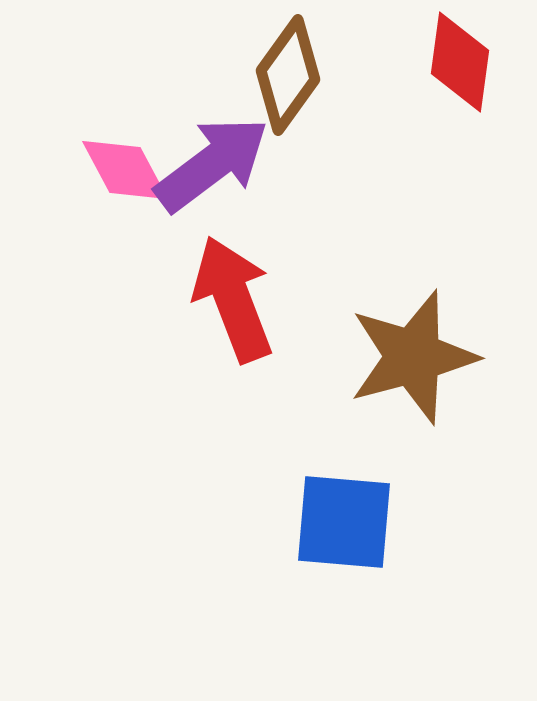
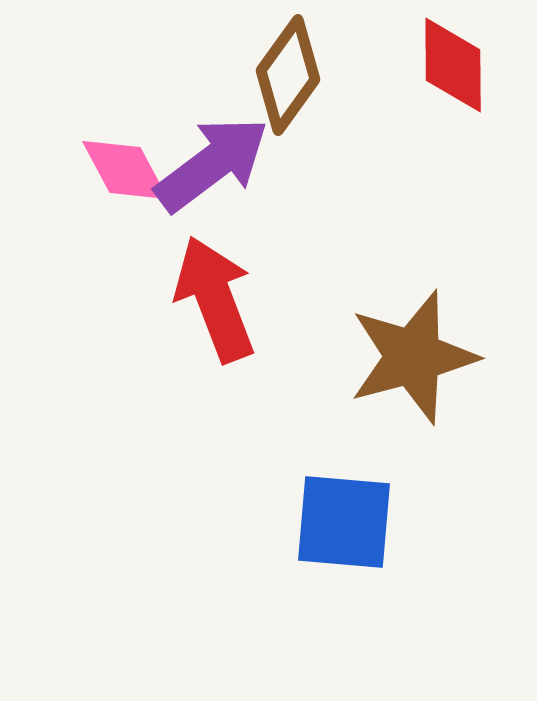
red diamond: moved 7 px left, 3 px down; rotated 8 degrees counterclockwise
red arrow: moved 18 px left
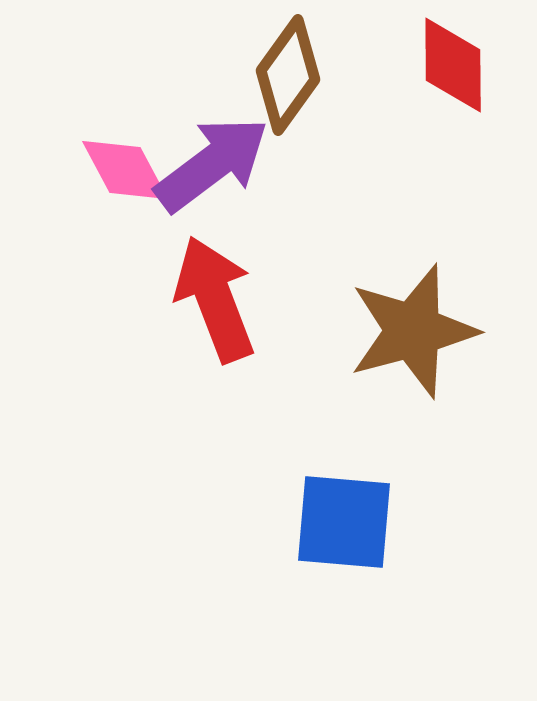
brown star: moved 26 px up
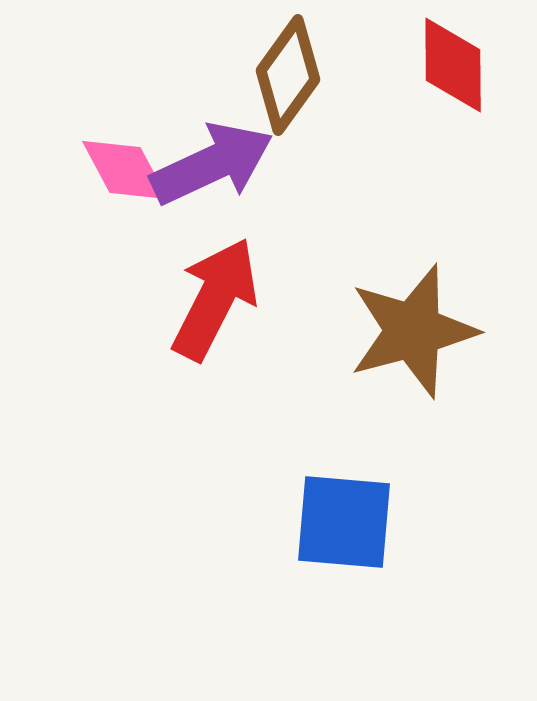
purple arrow: rotated 12 degrees clockwise
red arrow: rotated 48 degrees clockwise
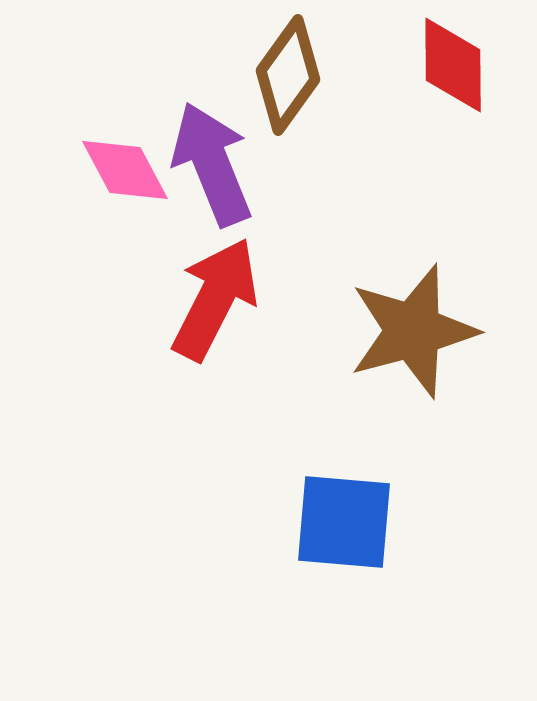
purple arrow: rotated 87 degrees counterclockwise
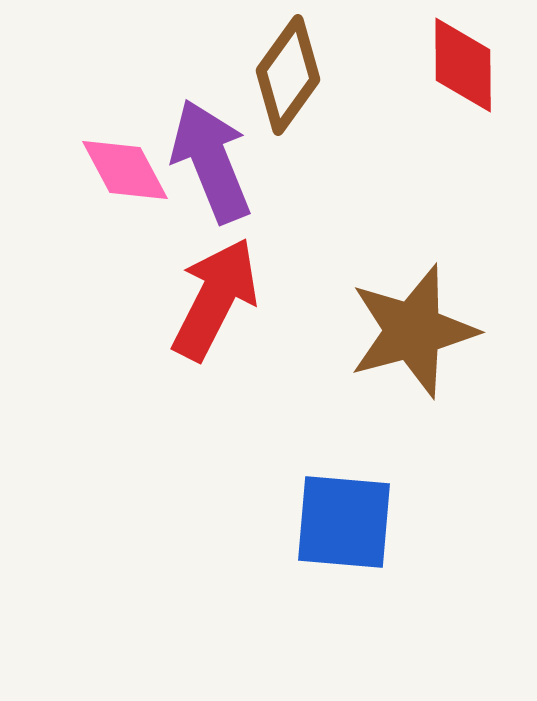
red diamond: moved 10 px right
purple arrow: moved 1 px left, 3 px up
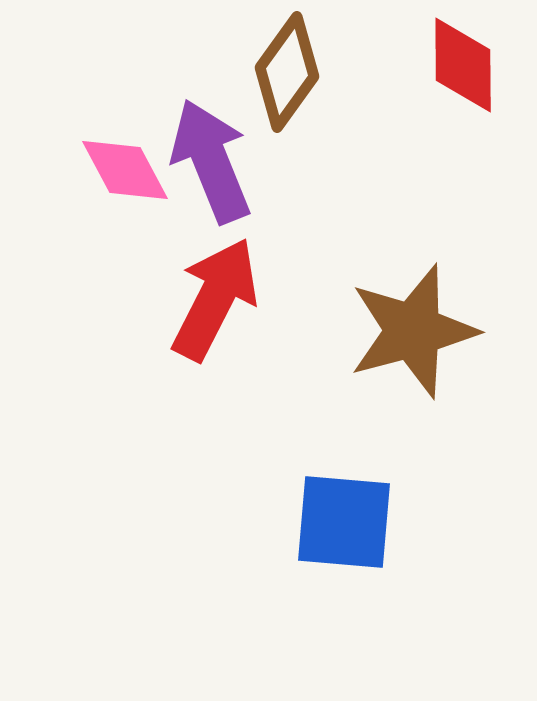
brown diamond: moved 1 px left, 3 px up
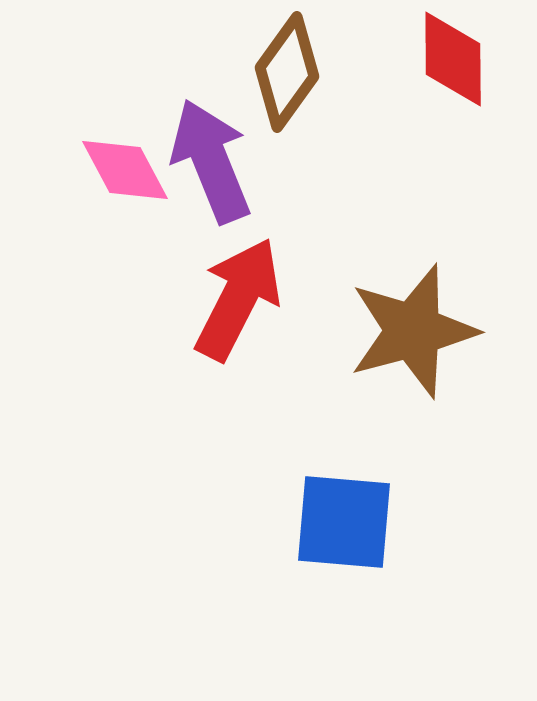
red diamond: moved 10 px left, 6 px up
red arrow: moved 23 px right
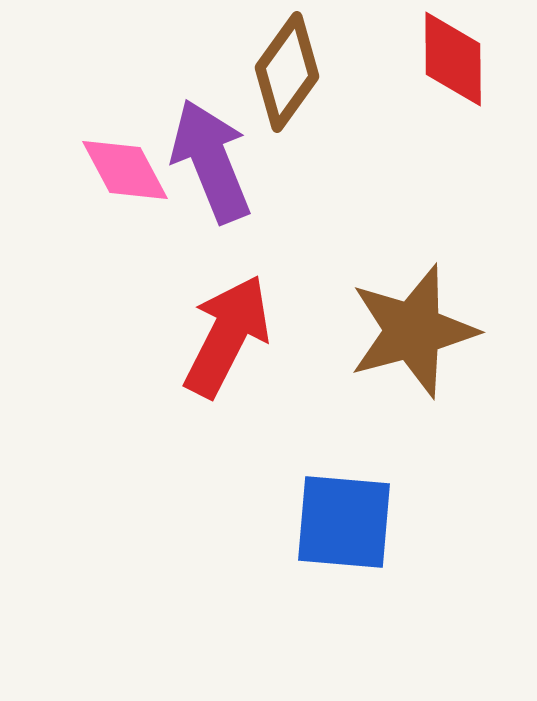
red arrow: moved 11 px left, 37 px down
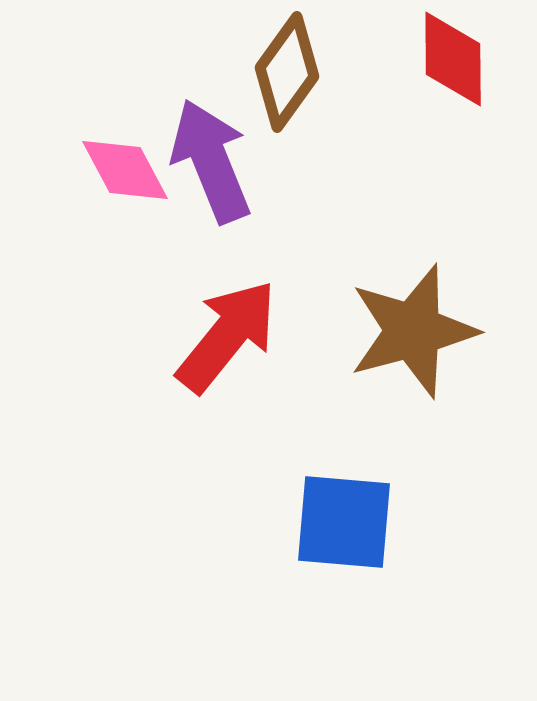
red arrow: rotated 12 degrees clockwise
